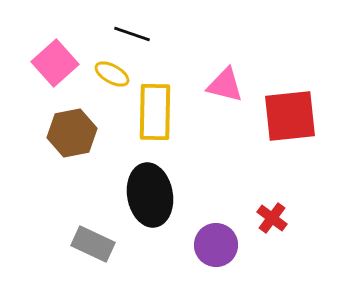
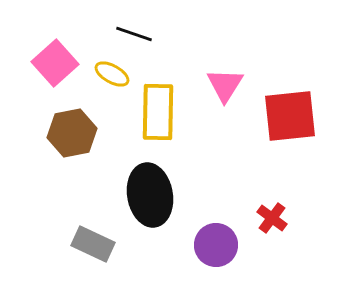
black line: moved 2 px right
pink triangle: rotated 48 degrees clockwise
yellow rectangle: moved 3 px right
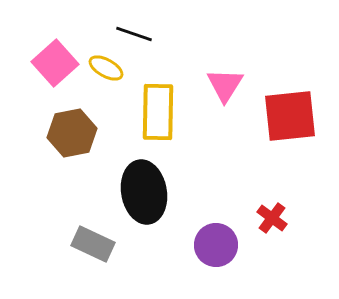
yellow ellipse: moved 6 px left, 6 px up
black ellipse: moved 6 px left, 3 px up
